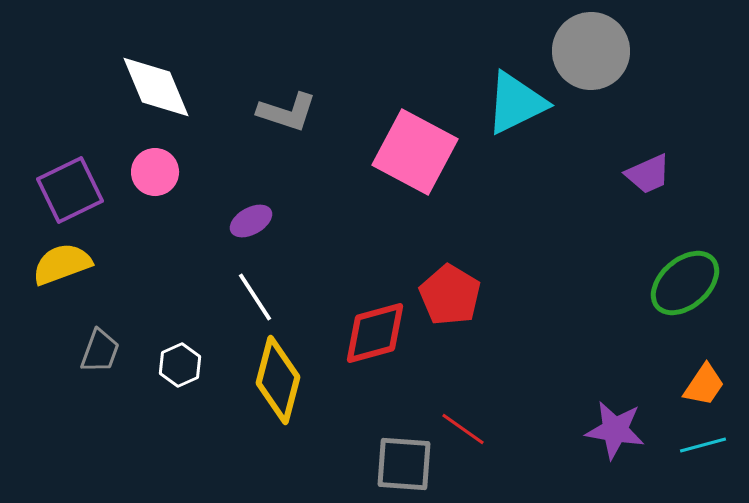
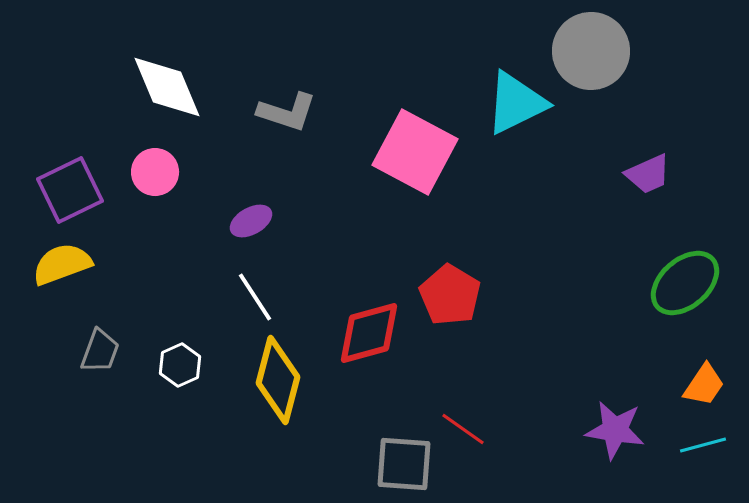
white diamond: moved 11 px right
red diamond: moved 6 px left
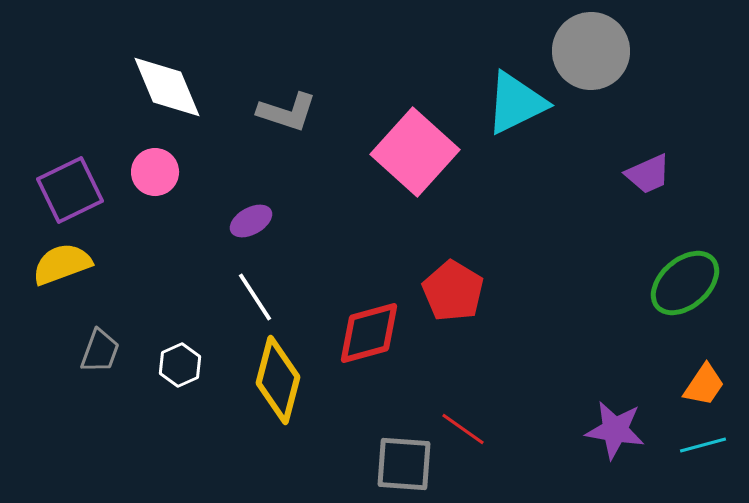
pink square: rotated 14 degrees clockwise
red pentagon: moved 3 px right, 4 px up
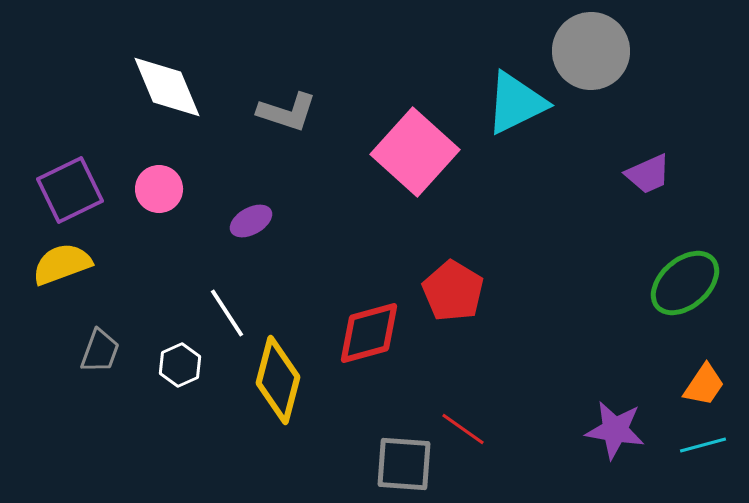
pink circle: moved 4 px right, 17 px down
white line: moved 28 px left, 16 px down
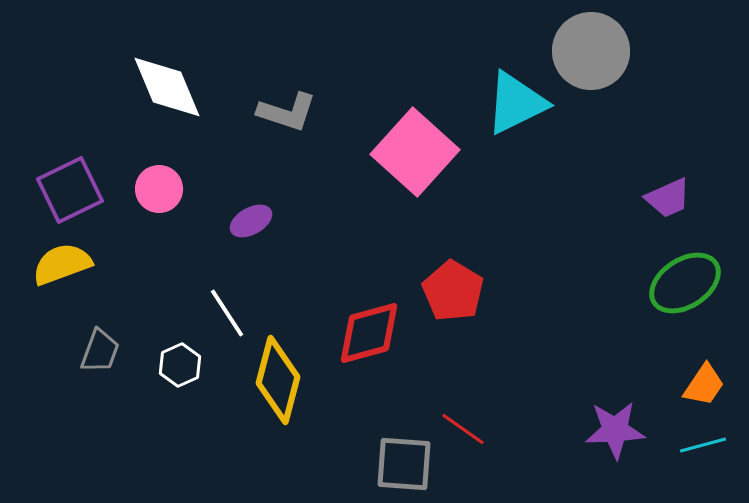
purple trapezoid: moved 20 px right, 24 px down
green ellipse: rotated 8 degrees clockwise
purple star: rotated 12 degrees counterclockwise
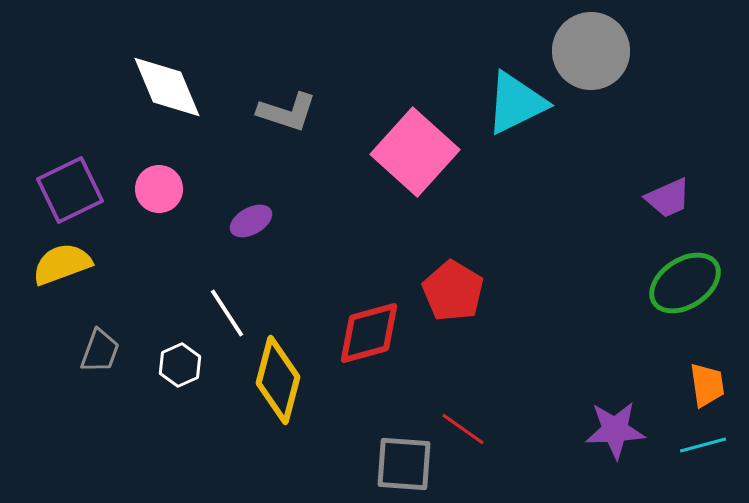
orange trapezoid: moved 3 px right; rotated 42 degrees counterclockwise
